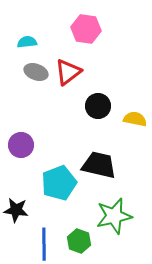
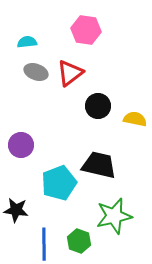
pink hexagon: moved 1 px down
red triangle: moved 2 px right, 1 px down
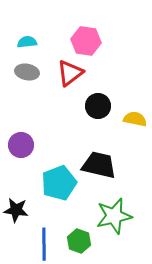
pink hexagon: moved 11 px down
gray ellipse: moved 9 px left; rotated 10 degrees counterclockwise
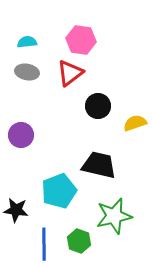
pink hexagon: moved 5 px left, 1 px up
yellow semicircle: moved 4 px down; rotated 30 degrees counterclockwise
purple circle: moved 10 px up
cyan pentagon: moved 8 px down
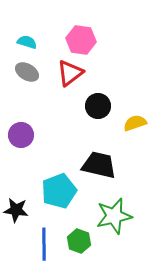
cyan semicircle: rotated 24 degrees clockwise
gray ellipse: rotated 20 degrees clockwise
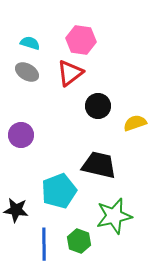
cyan semicircle: moved 3 px right, 1 px down
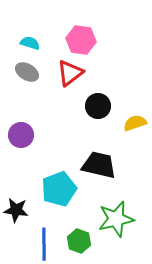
cyan pentagon: moved 2 px up
green star: moved 2 px right, 3 px down
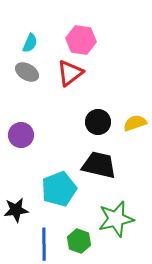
cyan semicircle: rotated 96 degrees clockwise
black circle: moved 16 px down
black star: rotated 15 degrees counterclockwise
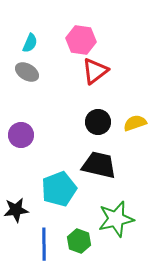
red triangle: moved 25 px right, 2 px up
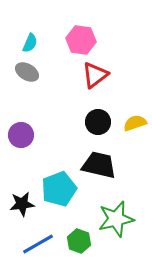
red triangle: moved 4 px down
black star: moved 6 px right, 6 px up
blue line: moved 6 px left; rotated 60 degrees clockwise
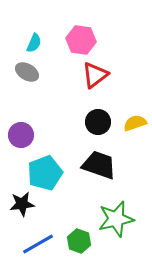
cyan semicircle: moved 4 px right
black trapezoid: rotated 6 degrees clockwise
cyan pentagon: moved 14 px left, 16 px up
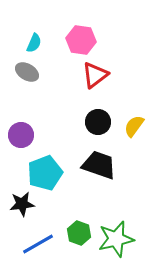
yellow semicircle: moved 1 px left, 3 px down; rotated 35 degrees counterclockwise
green star: moved 20 px down
green hexagon: moved 8 px up
